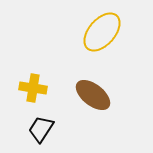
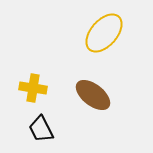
yellow ellipse: moved 2 px right, 1 px down
black trapezoid: rotated 60 degrees counterclockwise
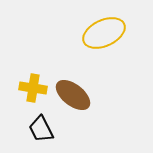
yellow ellipse: rotated 24 degrees clockwise
brown ellipse: moved 20 px left
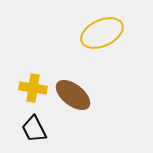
yellow ellipse: moved 2 px left
black trapezoid: moved 7 px left
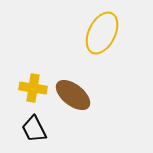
yellow ellipse: rotated 39 degrees counterclockwise
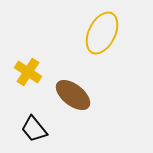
yellow cross: moved 5 px left, 16 px up; rotated 24 degrees clockwise
black trapezoid: rotated 12 degrees counterclockwise
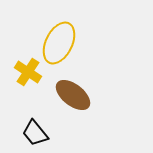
yellow ellipse: moved 43 px left, 10 px down
black trapezoid: moved 1 px right, 4 px down
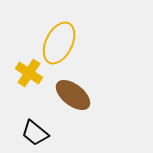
yellow cross: moved 1 px right, 1 px down
black trapezoid: rotated 12 degrees counterclockwise
